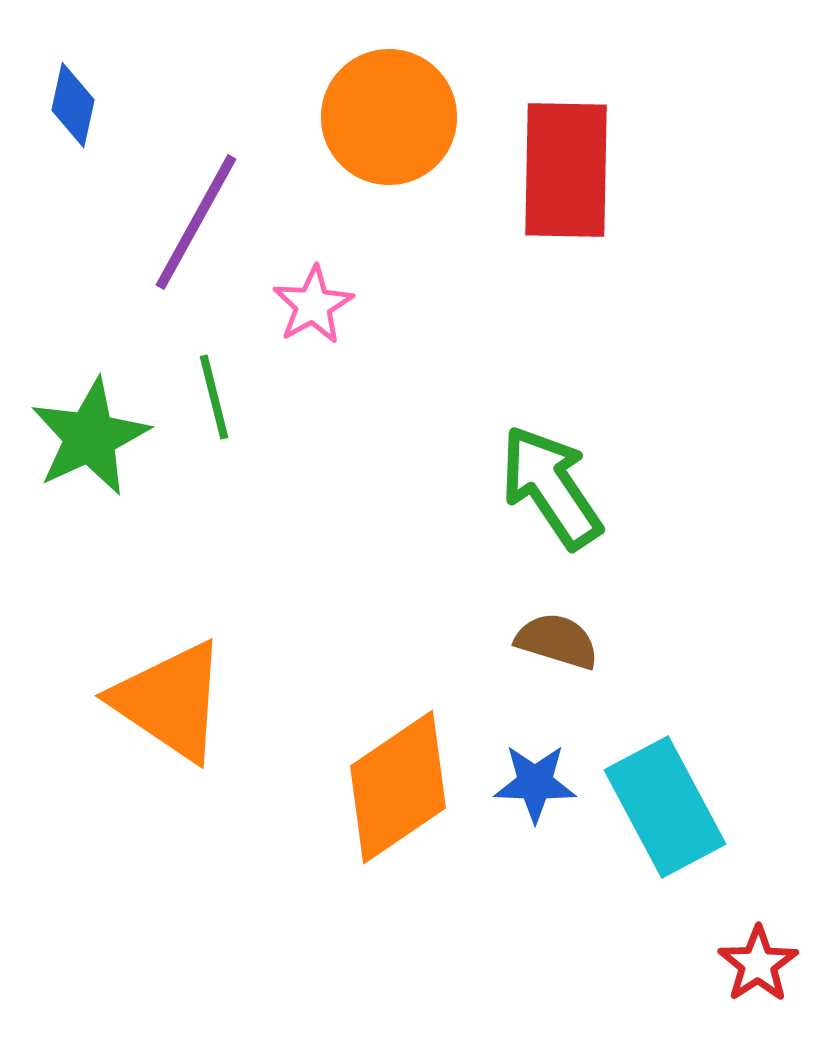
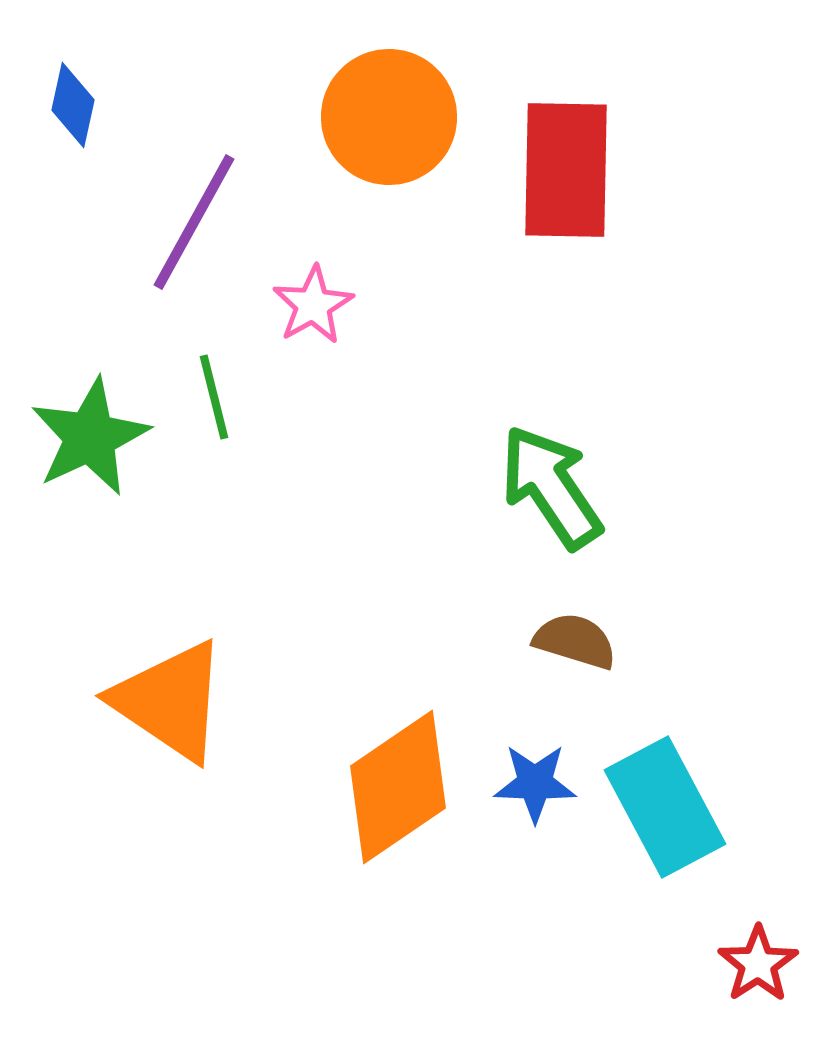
purple line: moved 2 px left
brown semicircle: moved 18 px right
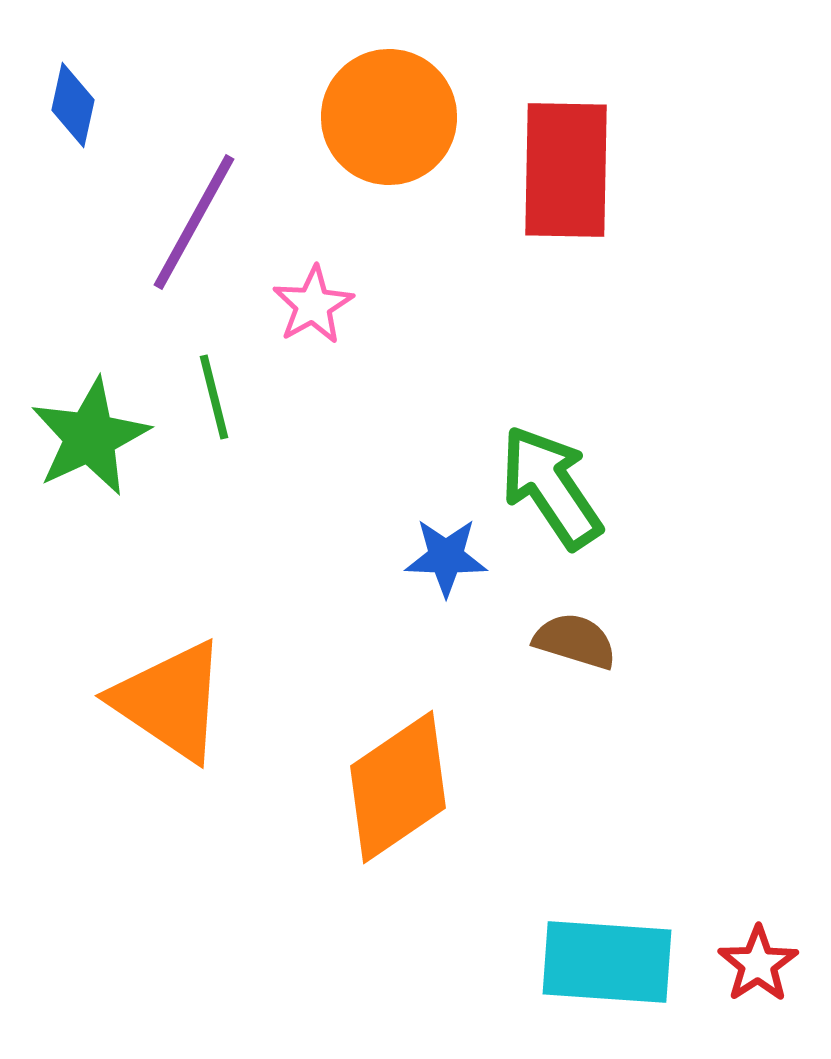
blue star: moved 89 px left, 226 px up
cyan rectangle: moved 58 px left, 155 px down; rotated 58 degrees counterclockwise
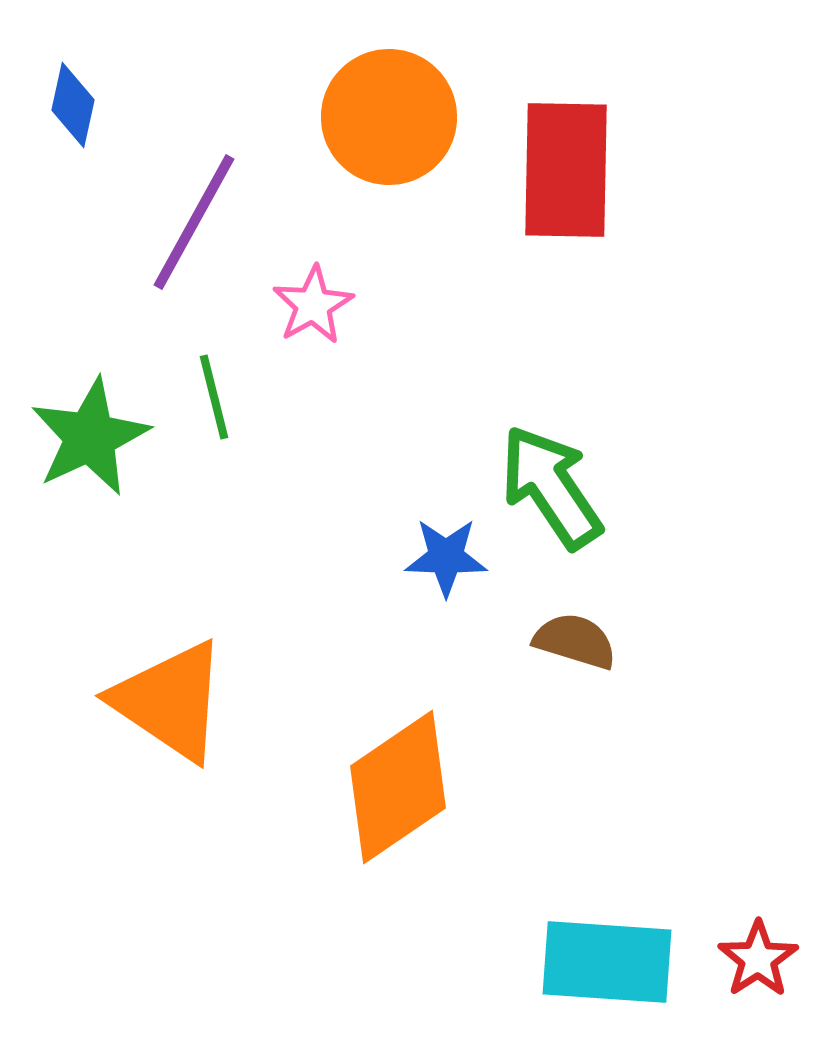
red star: moved 5 px up
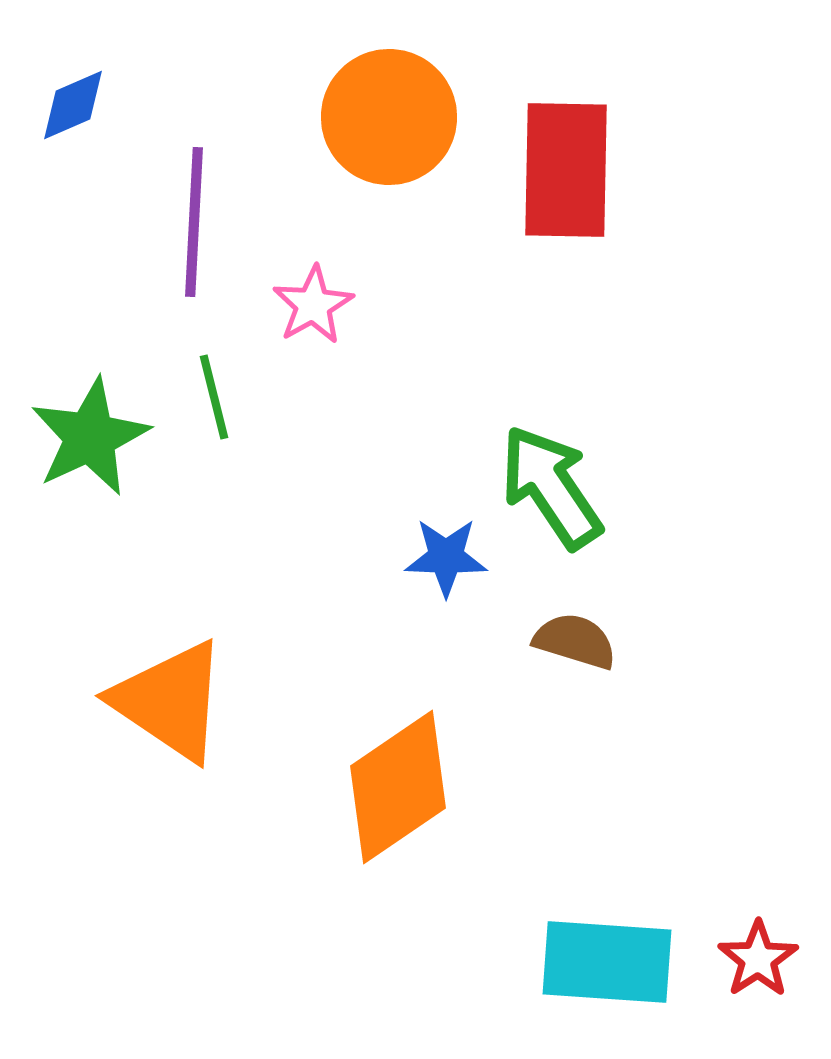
blue diamond: rotated 54 degrees clockwise
purple line: rotated 26 degrees counterclockwise
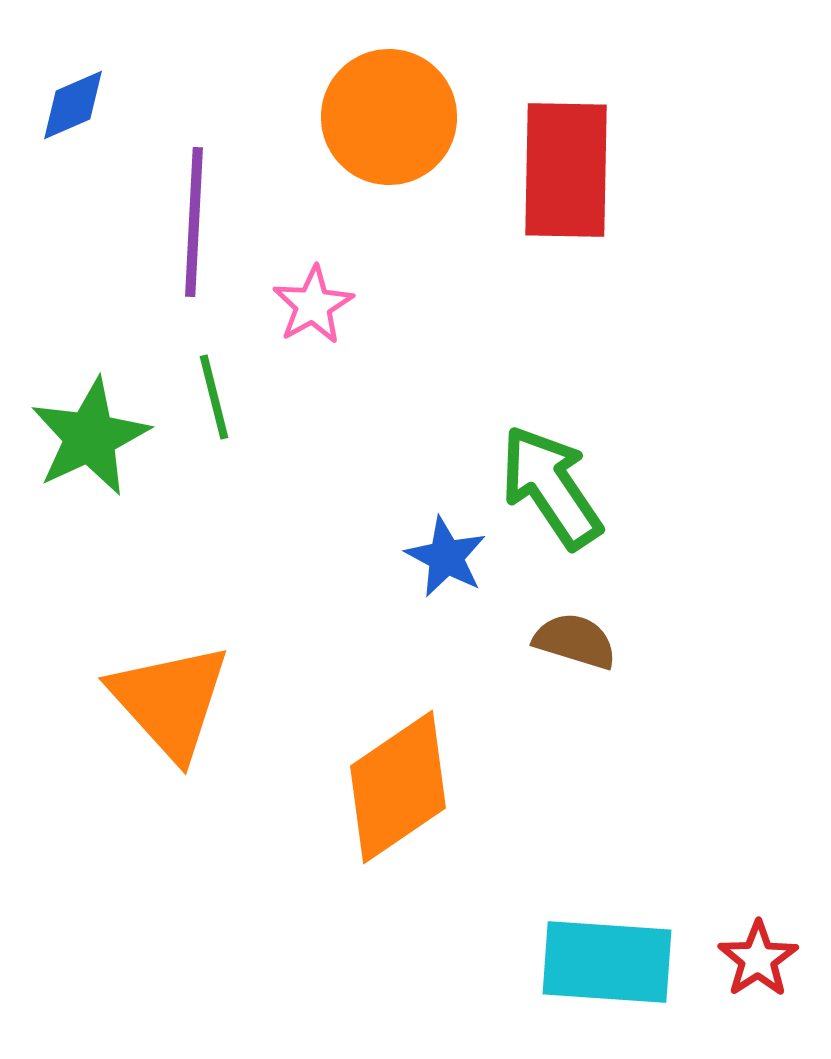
blue star: rotated 26 degrees clockwise
orange triangle: rotated 14 degrees clockwise
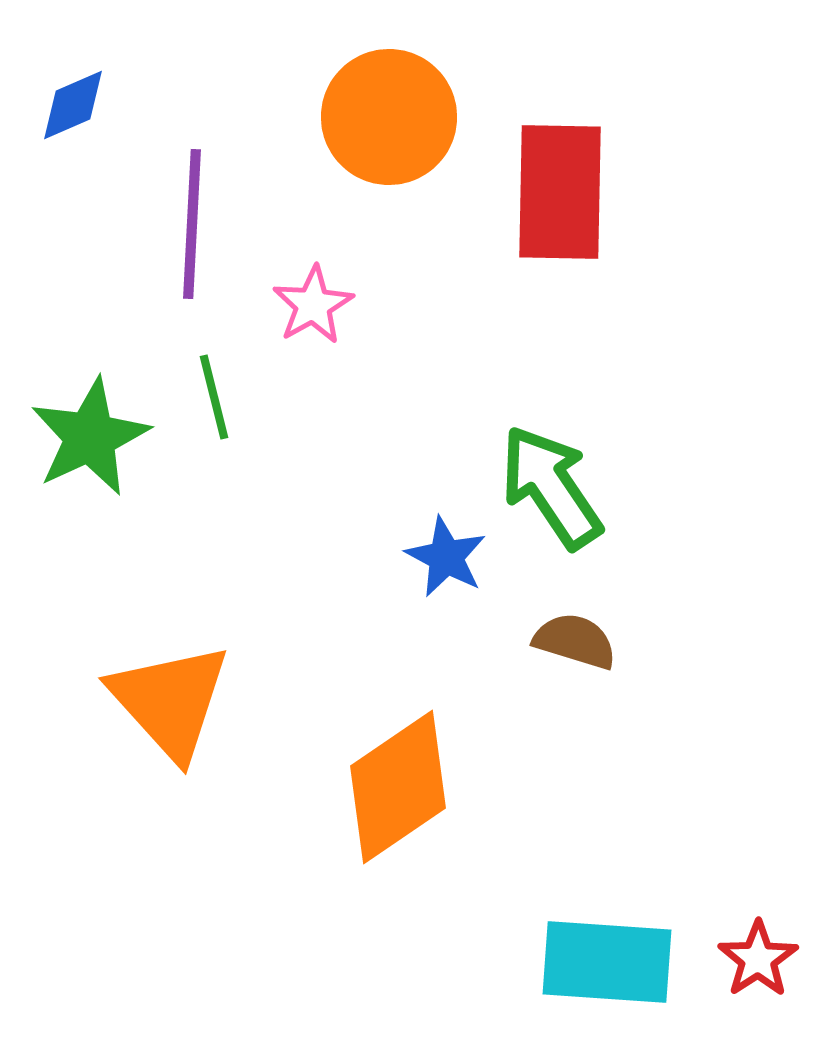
red rectangle: moved 6 px left, 22 px down
purple line: moved 2 px left, 2 px down
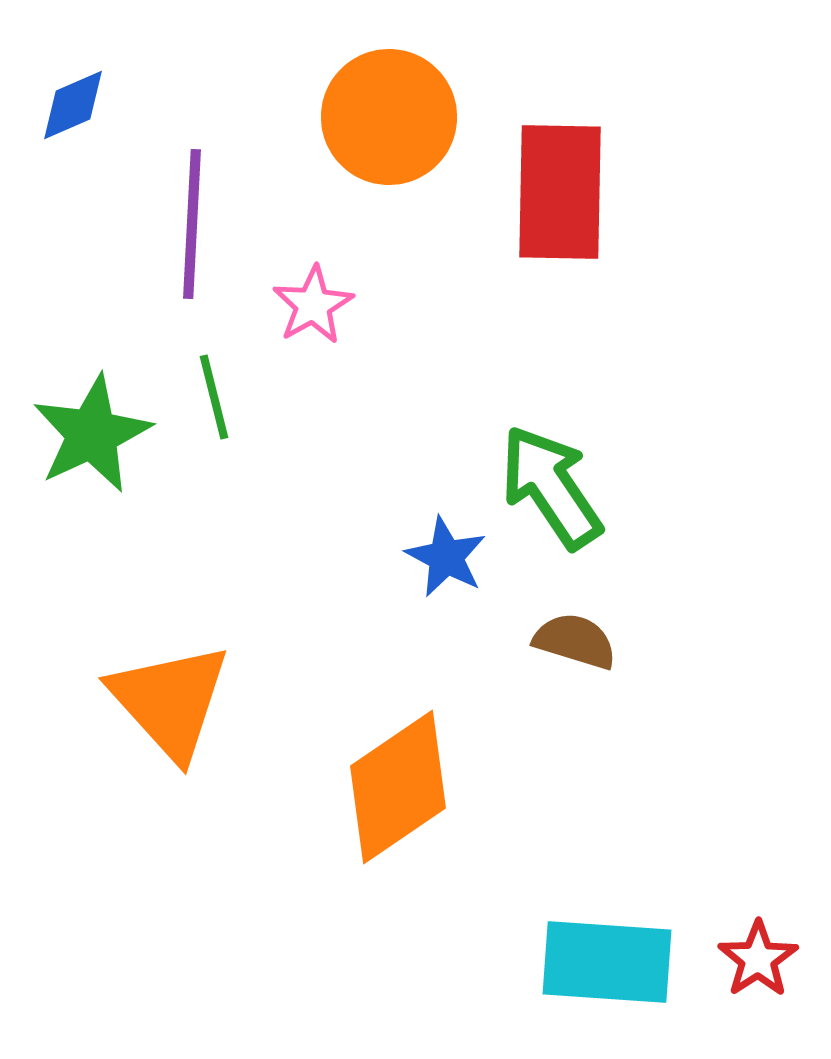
green star: moved 2 px right, 3 px up
